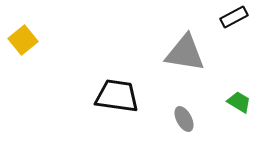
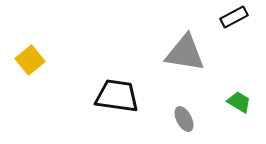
yellow square: moved 7 px right, 20 px down
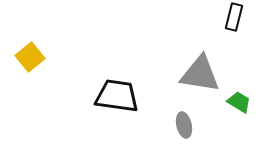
black rectangle: rotated 48 degrees counterclockwise
gray triangle: moved 15 px right, 21 px down
yellow square: moved 3 px up
gray ellipse: moved 6 px down; rotated 15 degrees clockwise
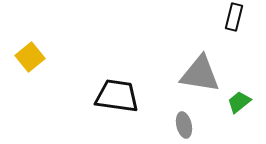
green trapezoid: rotated 70 degrees counterclockwise
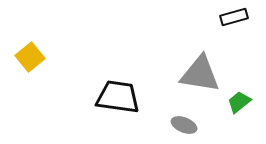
black rectangle: rotated 60 degrees clockwise
black trapezoid: moved 1 px right, 1 px down
gray ellipse: rotated 55 degrees counterclockwise
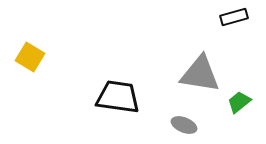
yellow square: rotated 20 degrees counterclockwise
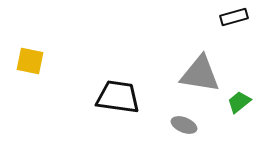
yellow square: moved 4 px down; rotated 20 degrees counterclockwise
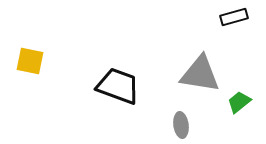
black trapezoid: moved 11 px up; rotated 12 degrees clockwise
gray ellipse: moved 3 px left; rotated 60 degrees clockwise
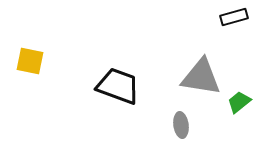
gray triangle: moved 1 px right, 3 px down
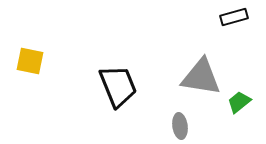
black trapezoid: rotated 48 degrees clockwise
gray ellipse: moved 1 px left, 1 px down
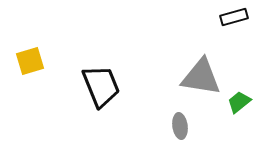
yellow square: rotated 28 degrees counterclockwise
black trapezoid: moved 17 px left
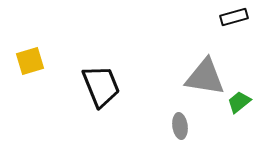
gray triangle: moved 4 px right
